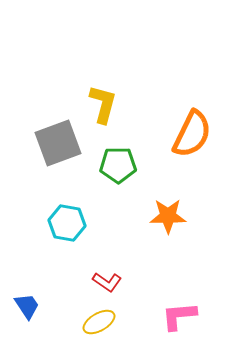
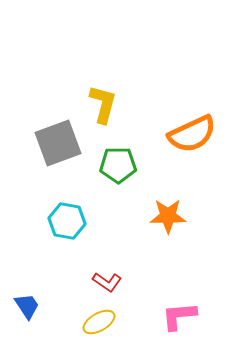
orange semicircle: rotated 39 degrees clockwise
cyan hexagon: moved 2 px up
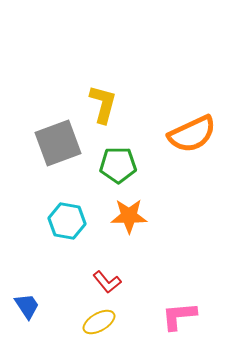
orange star: moved 39 px left
red L-shape: rotated 16 degrees clockwise
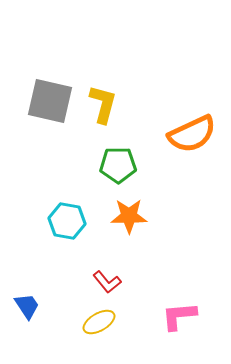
gray square: moved 8 px left, 42 px up; rotated 33 degrees clockwise
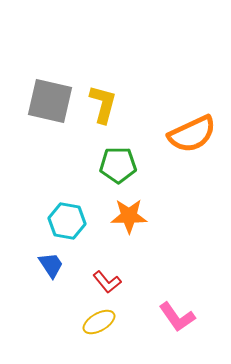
blue trapezoid: moved 24 px right, 41 px up
pink L-shape: moved 2 px left, 1 px down; rotated 120 degrees counterclockwise
